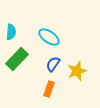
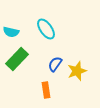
cyan semicircle: rotated 98 degrees clockwise
cyan ellipse: moved 3 px left, 8 px up; rotated 20 degrees clockwise
blue semicircle: moved 2 px right
orange rectangle: moved 3 px left, 1 px down; rotated 28 degrees counterclockwise
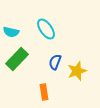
blue semicircle: moved 2 px up; rotated 14 degrees counterclockwise
orange rectangle: moved 2 px left, 2 px down
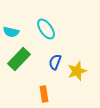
green rectangle: moved 2 px right
orange rectangle: moved 2 px down
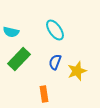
cyan ellipse: moved 9 px right, 1 px down
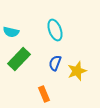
cyan ellipse: rotated 15 degrees clockwise
blue semicircle: moved 1 px down
orange rectangle: rotated 14 degrees counterclockwise
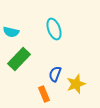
cyan ellipse: moved 1 px left, 1 px up
blue semicircle: moved 11 px down
yellow star: moved 1 px left, 13 px down
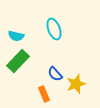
cyan semicircle: moved 5 px right, 4 px down
green rectangle: moved 1 px left, 2 px down
blue semicircle: rotated 63 degrees counterclockwise
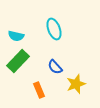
blue semicircle: moved 7 px up
orange rectangle: moved 5 px left, 4 px up
